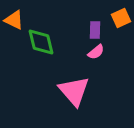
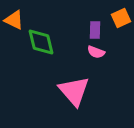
pink semicircle: rotated 60 degrees clockwise
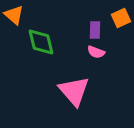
orange triangle: moved 5 px up; rotated 15 degrees clockwise
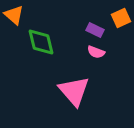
purple rectangle: rotated 66 degrees counterclockwise
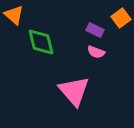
orange square: rotated 12 degrees counterclockwise
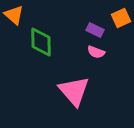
orange square: rotated 12 degrees clockwise
green diamond: rotated 12 degrees clockwise
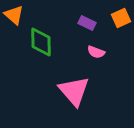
purple rectangle: moved 8 px left, 7 px up
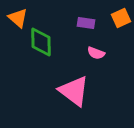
orange triangle: moved 4 px right, 3 px down
purple rectangle: moved 1 px left; rotated 18 degrees counterclockwise
pink semicircle: moved 1 px down
pink triangle: rotated 12 degrees counterclockwise
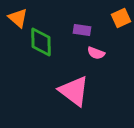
purple rectangle: moved 4 px left, 7 px down
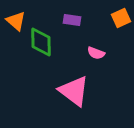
orange triangle: moved 2 px left, 3 px down
purple rectangle: moved 10 px left, 10 px up
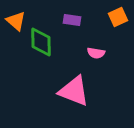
orange square: moved 3 px left, 1 px up
pink semicircle: rotated 12 degrees counterclockwise
pink triangle: rotated 16 degrees counterclockwise
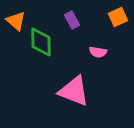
purple rectangle: rotated 54 degrees clockwise
pink semicircle: moved 2 px right, 1 px up
